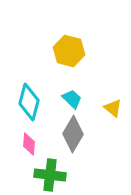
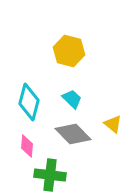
yellow triangle: moved 16 px down
gray diamond: rotated 75 degrees counterclockwise
pink diamond: moved 2 px left, 2 px down
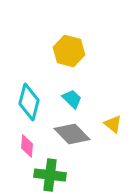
gray diamond: moved 1 px left
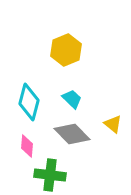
yellow hexagon: moved 3 px left, 1 px up; rotated 24 degrees clockwise
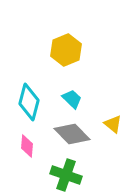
green cross: moved 16 px right; rotated 12 degrees clockwise
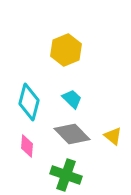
yellow triangle: moved 12 px down
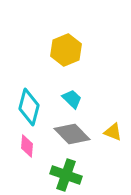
cyan diamond: moved 5 px down
yellow triangle: moved 4 px up; rotated 18 degrees counterclockwise
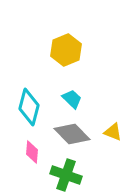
pink diamond: moved 5 px right, 6 px down
